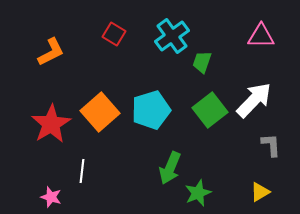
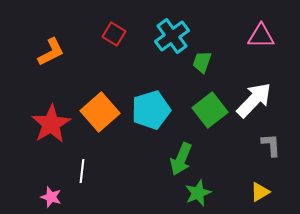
green arrow: moved 11 px right, 9 px up
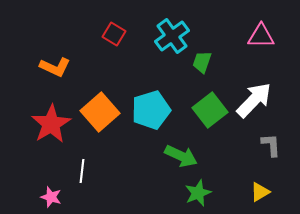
orange L-shape: moved 4 px right, 15 px down; rotated 52 degrees clockwise
green arrow: moved 3 px up; rotated 88 degrees counterclockwise
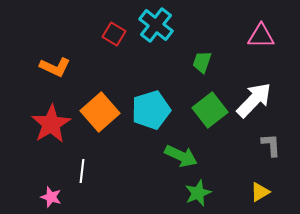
cyan cross: moved 16 px left, 11 px up; rotated 16 degrees counterclockwise
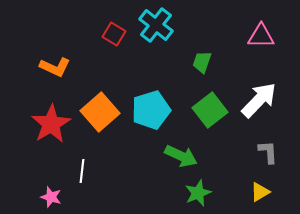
white arrow: moved 5 px right
gray L-shape: moved 3 px left, 7 px down
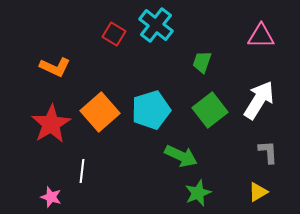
white arrow: rotated 12 degrees counterclockwise
yellow triangle: moved 2 px left
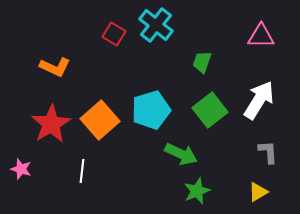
orange square: moved 8 px down
green arrow: moved 2 px up
green star: moved 1 px left, 2 px up
pink star: moved 30 px left, 28 px up
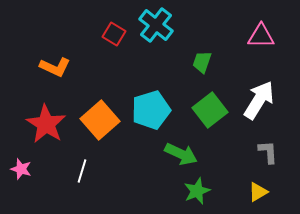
red star: moved 5 px left; rotated 9 degrees counterclockwise
white line: rotated 10 degrees clockwise
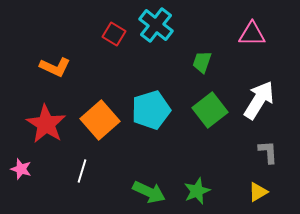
pink triangle: moved 9 px left, 2 px up
green arrow: moved 32 px left, 38 px down
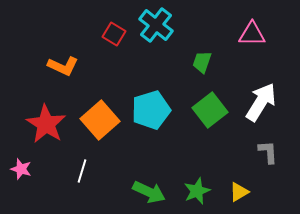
orange L-shape: moved 8 px right, 1 px up
white arrow: moved 2 px right, 2 px down
yellow triangle: moved 19 px left
